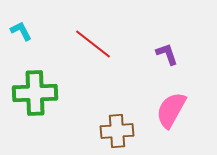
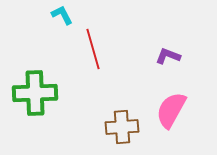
cyan L-shape: moved 41 px right, 16 px up
red line: moved 5 px down; rotated 36 degrees clockwise
purple L-shape: moved 1 px right, 2 px down; rotated 50 degrees counterclockwise
brown cross: moved 5 px right, 4 px up
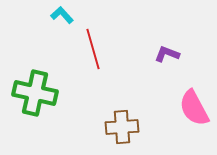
cyan L-shape: rotated 15 degrees counterclockwise
purple L-shape: moved 1 px left, 2 px up
green cross: rotated 15 degrees clockwise
pink semicircle: moved 23 px right, 2 px up; rotated 57 degrees counterclockwise
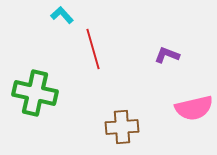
purple L-shape: moved 1 px down
pink semicircle: rotated 75 degrees counterclockwise
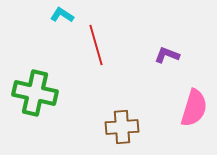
cyan L-shape: rotated 15 degrees counterclockwise
red line: moved 3 px right, 4 px up
pink semicircle: rotated 60 degrees counterclockwise
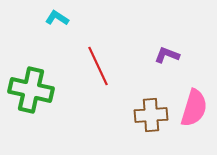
cyan L-shape: moved 5 px left, 3 px down
red line: moved 2 px right, 21 px down; rotated 9 degrees counterclockwise
green cross: moved 4 px left, 3 px up
brown cross: moved 29 px right, 12 px up
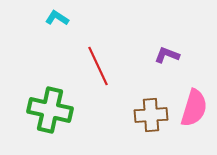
green cross: moved 19 px right, 20 px down
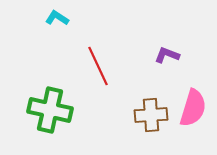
pink semicircle: moved 1 px left
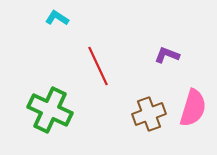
green cross: rotated 12 degrees clockwise
brown cross: moved 2 px left, 1 px up; rotated 16 degrees counterclockwise
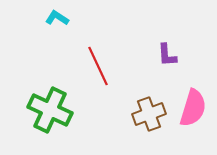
purple L-shape: rotated 115 degrees counterclockwise
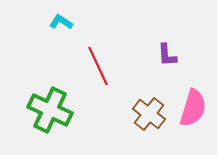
cyan L-shape: moved 4 px right, 4 px down
brown cross: rotated 32 degrees counterclockwise
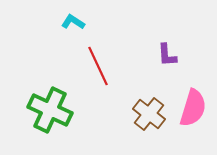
cyan L-shape: moved 12 px right
